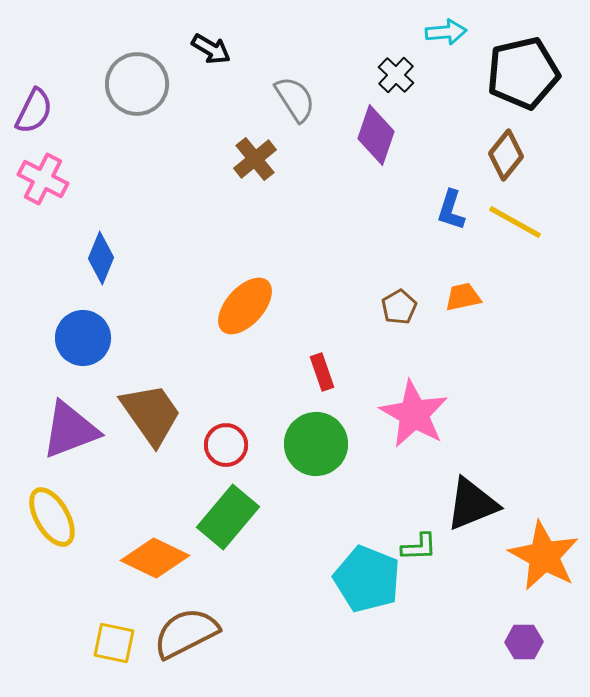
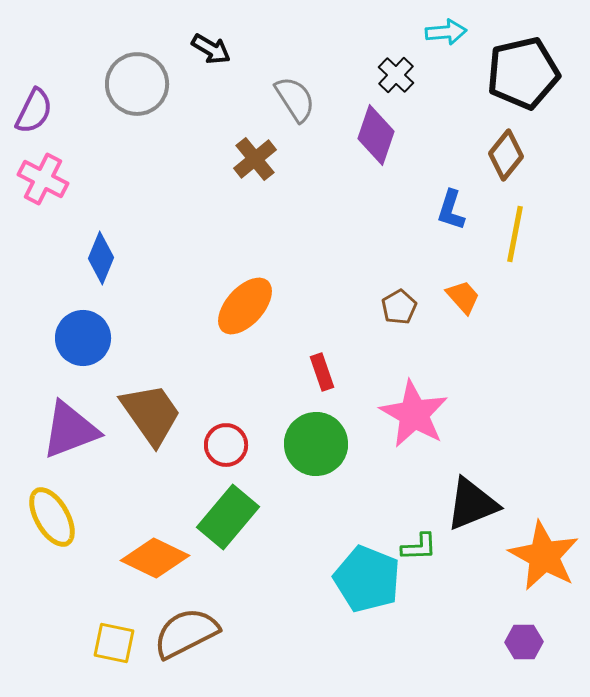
yellow line: moved 12 px down; rotated 72 degrees clockwise
orange trapezoid: rotated 60 degrees clockwise
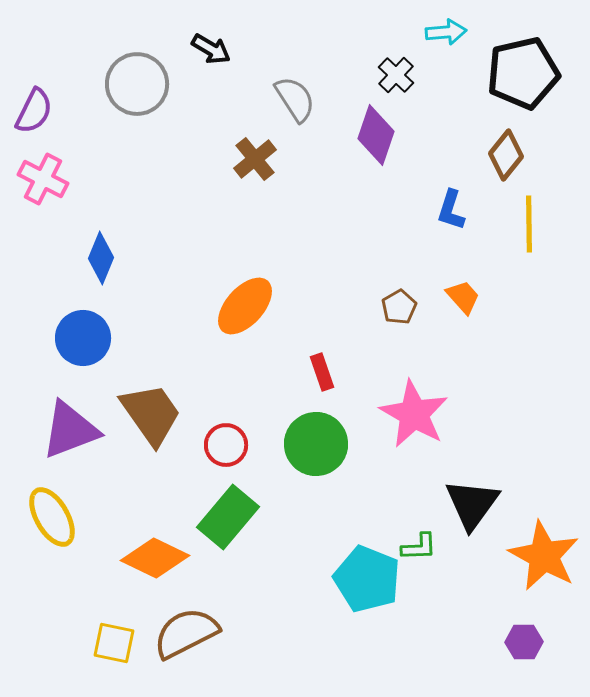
yellow line: moved 14 px right, 10 px up; rotated 12 degrees counterclockwise
black triangle: rotated 32 degrees counterclockwise
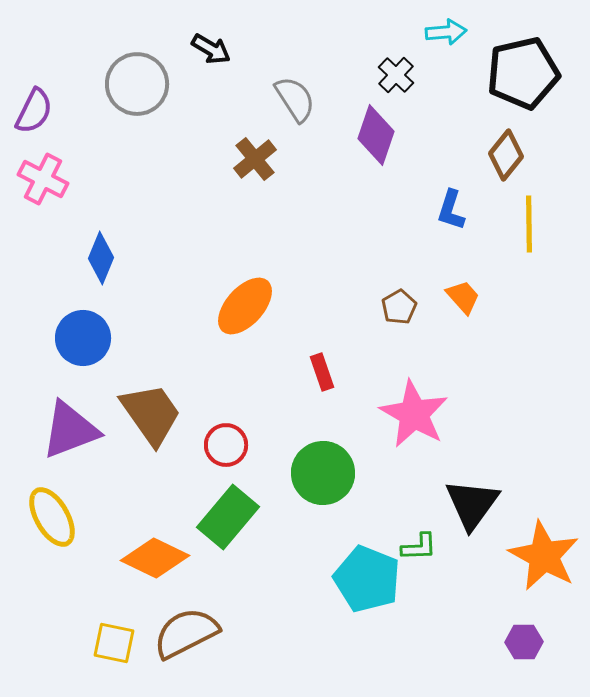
green circle: moved 7 px right, 29 px down
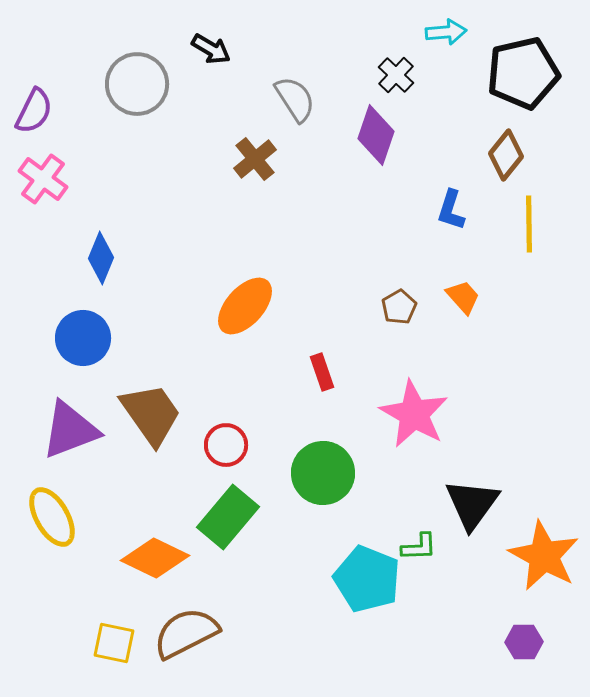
pink cross: rotated 9 degrees clockwise
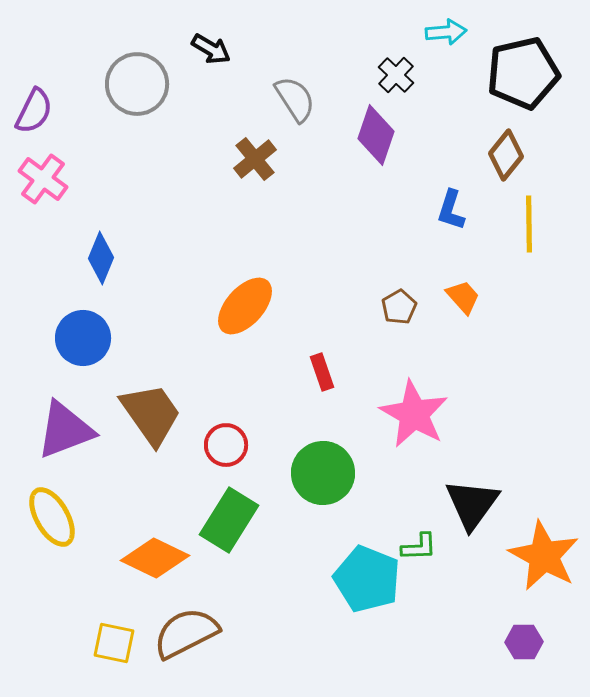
purple triangle: moved 5 px left
green rectangle: moved 1 px right, 3 px down; rotated 8 degrees counterclockwise
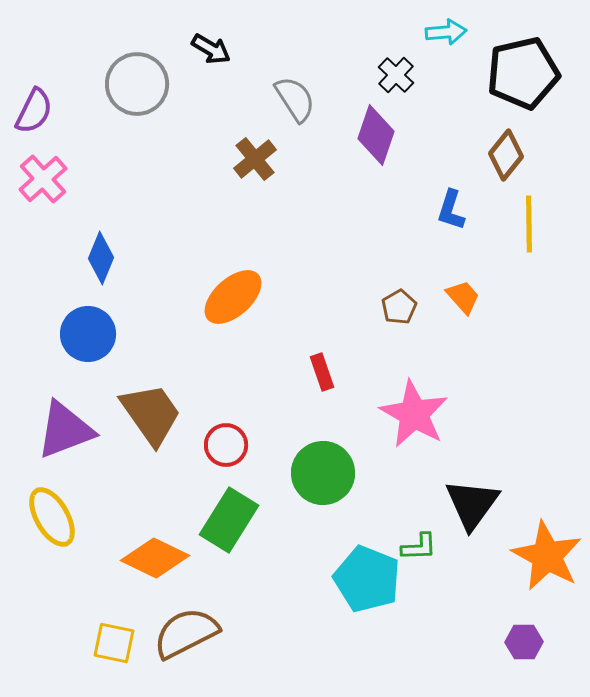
pink cross: rotated 12 degrees clockwise
orange ellipse: moved 12 px left, 9 px up; rotated 6 degrees clockwise
blue circle: moved 5 px right, 4 px up
orange star: moved 3 px right
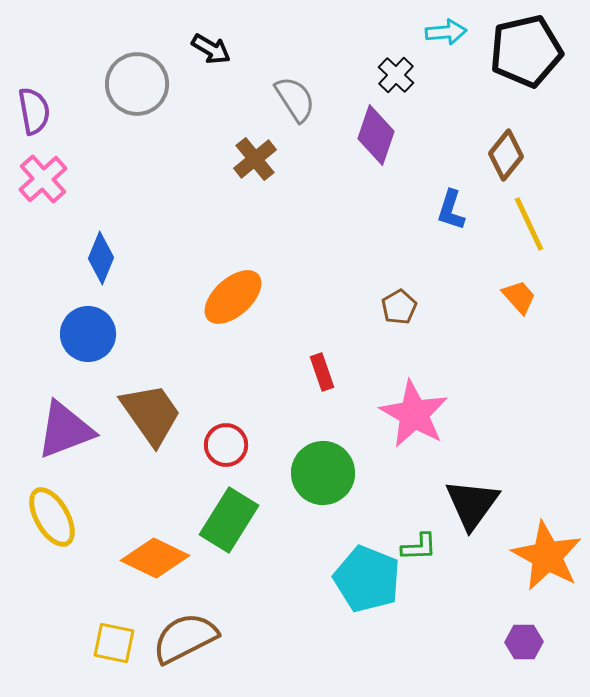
black pentagon: moved 3 px right, 22 px up
purple semicircle: rotated 36 degrees counterclockwise
yellow line: rotated 24 degrees counterclockwise
orange trapezoid: moved 56 px right
brown semicircle: moved 1 px left, 5 px down
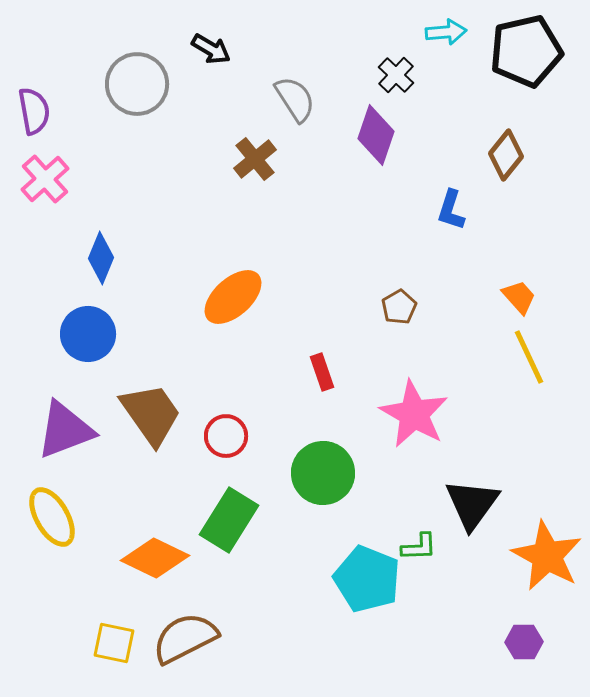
pink cross: moved 2 px right
yellow line: moved 133 px down
red circle: moved 9 px up
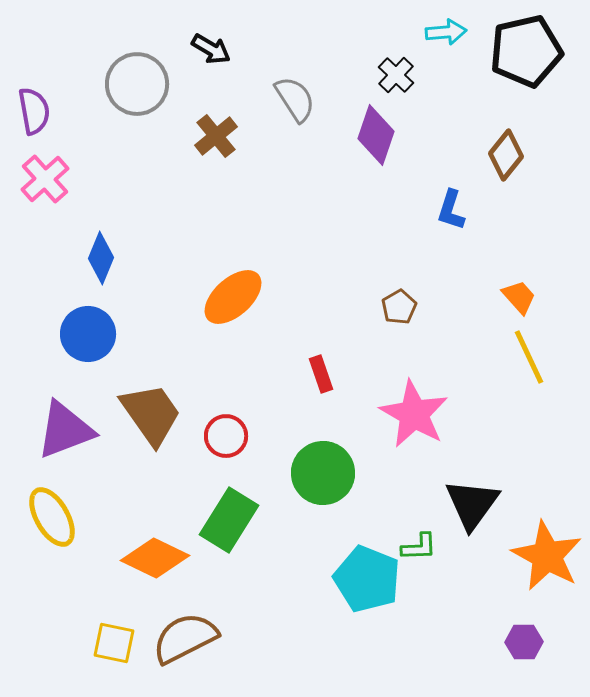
brown cross: moved 39 px left, 23 px up
red rectangle: moved 1 px left, 2 px down
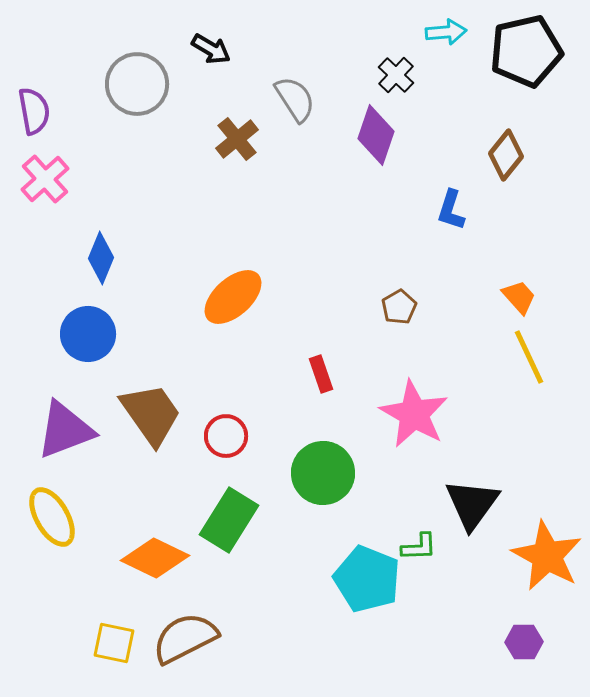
brown cross: moved 21 px right, 3 px down
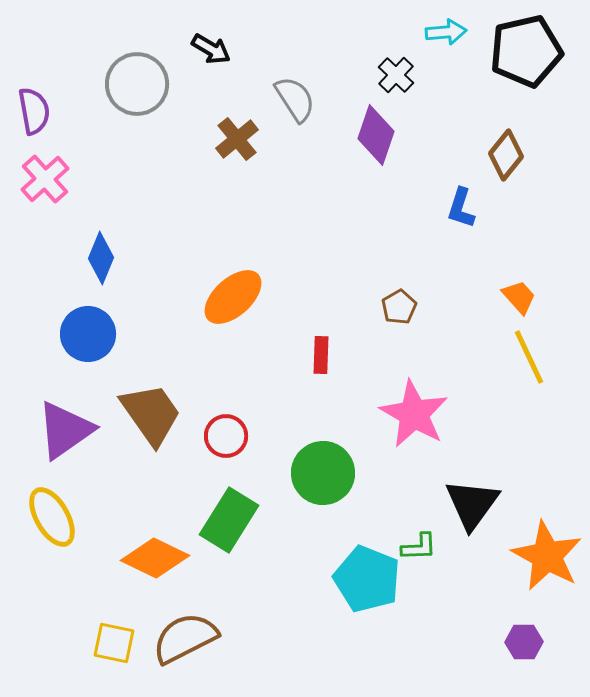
blue L-shape: moved 10 px right, 2 px up
red rectangle: moved 19 px up; rotated 21 degrees clockwise
purple triangle: rotated 14 degrees counterclockwise
